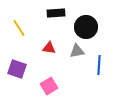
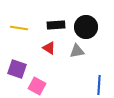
black rectangle: moved 12 px down
yellow line: rotated 48 degrees counterclockwise
red triangle: rotated 24 degrees clockwise
blue line: moved 20 px down
pink square: moved 12 px left; rotated 30 degrees counterclockwise
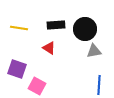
black circle: moved 1 px left, 2 px down
gray triangle: moved 17 px right
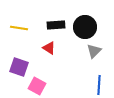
black circle: moved 2 px up
gray triangle: rotated 35 degrees counterclockwise
purple square: moved 2 px right, 2 px up
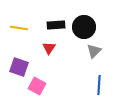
black circle: moved 1 px left
red triangle: rotated 32 degrees clockwise
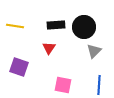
yellow line: moved 4 px left, 2 px up
pink square: moved 26 px right, 1 px up; rotated 18 degrees counterclockwise
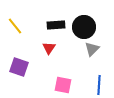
yellow line: rotated 42 degrees clockwise
gray triangle: moved 2 px left, 2 px up
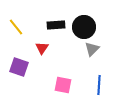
yellow line: moved 1 px right, 1 px down
red triangle: moved 7 px left
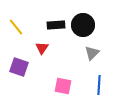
black circle: moved 1 px left, 2 px up
gray triangle: moved 4 px down
pink square: moved 1 px down
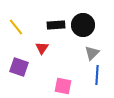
blue line: moved 2 px left, 10 px up
